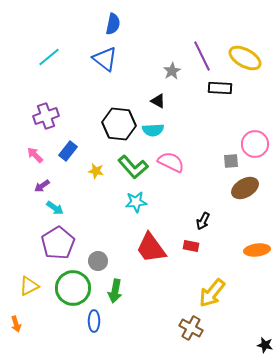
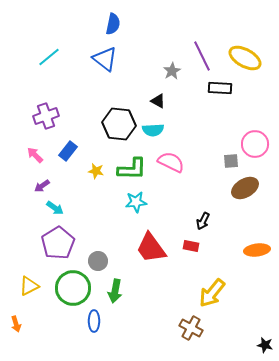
green L-shape: moved 1 px left, 2 px down; rotated 48 degrees counterclockwise
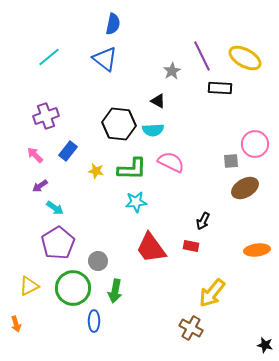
purple arrow: moved 2 px left
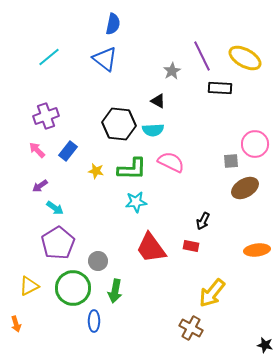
pink arrow: moved 2 px right, 5 px up
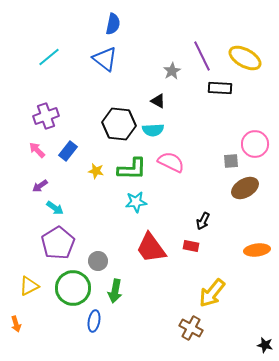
blue ellipse: rotated 10 degrees clockwise
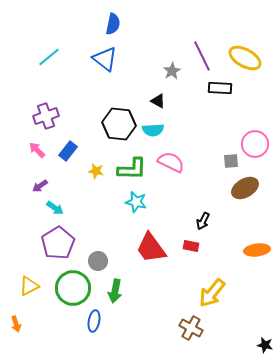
cyan star: rotated 20 degrees clockwise
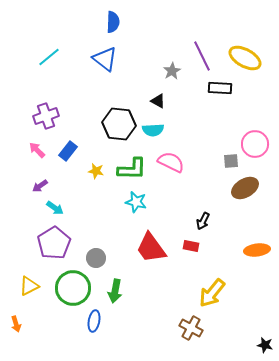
blue semicircle: moved 2 px up; rotated 10 degrees counterclockwise
purple pentagon: moved 4 px left
gray circle: moved 2 px left, 3 px up
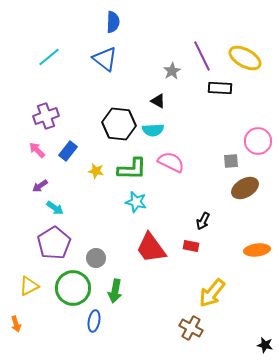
pink circle: moved 3 px right, 3 px up
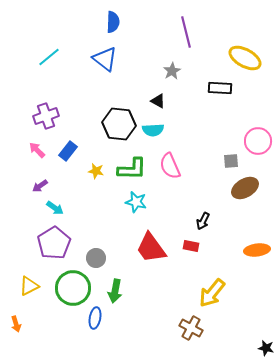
purple line: moved 16 px left, 24 px up; rotated 12 degrees clockwise
pink semicircle: moved 1 px left, 4 px down; rotated 140 degrees counterclockwise
blue ellipse: moved 1 px right, 3 px up
black star: moved 1 px right, 3 px down
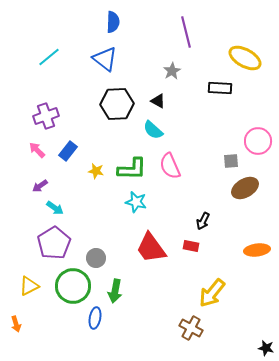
black hexagon: moved 2 px left, 20 px up; rotated 8 degrees counterclockwise
cyan semicircle: rotated 45 degrees clockwise
green circle: moved 2 px up
